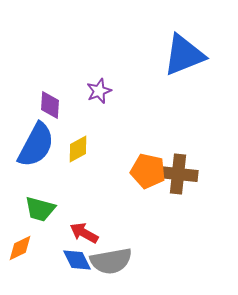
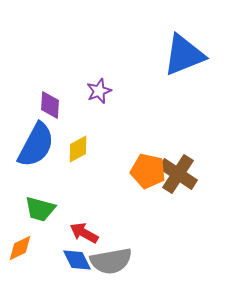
brown cross: rotated 27 degrees clockwise
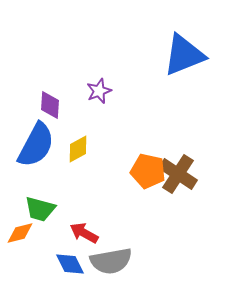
orange diamond: moved 15 px up; rotated 12 degrees clockwise
blue diamond: moved 7 px left, 4 px down
